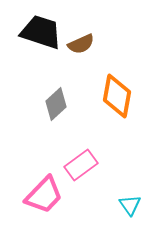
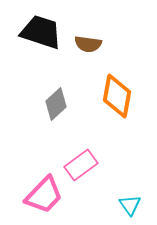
brown semicircle: moved 7 px right; rotated 32 degrees clockwise
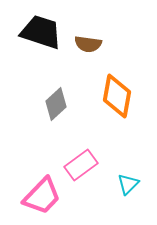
pink trapezoid: moved 2 px left, 1 px down
cyan triangle: moved 2 px left, 21 px up; rotated 20 degrees clockwise
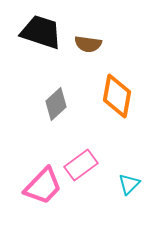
cyan triangle: moved 1 px right
pink trapezoid: moved 1 px right, 10 px up
